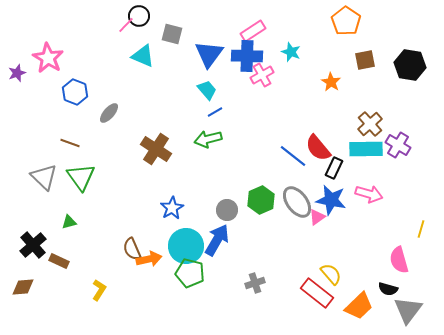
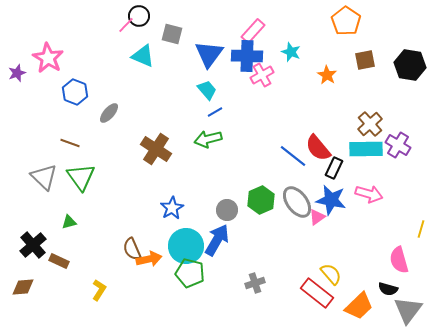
pink rectangle at (253, 31): rotated 15 degrees counterclockwise
orange star at (331, 82): moved 4 px left, 7 px up
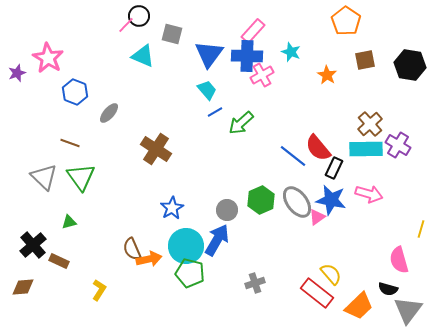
green arrow at (208, 139): moved 33 px right, 16 px up; rotated 28 degrees counterclockwise
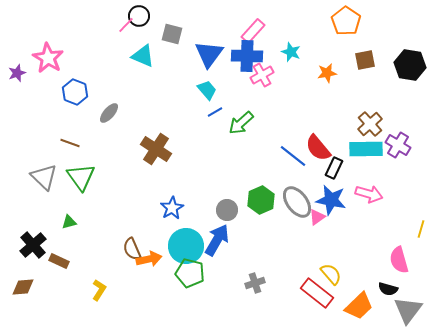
orange star at (327, 75): moved 2 px up; rotated 30 degrees clockwise
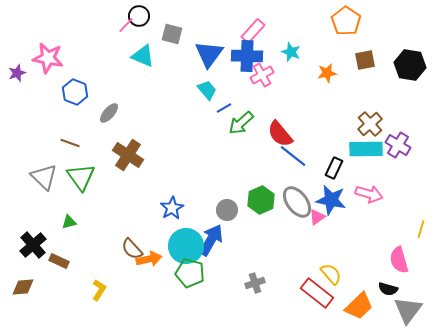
pink star at (48, 58): rotated 20 degrees counterclockwise
blue line at (215, 112): moved 9 px right, 4 px up
red semicircle at (318, 148): moved 38 px left, 14 px up
brown cross at (156, 149): moved 28 px left, 6 px down
blue arrow at (217, 240): moved 6 px left
brown semicircle at (132, 249): rotated 20 degrees counterclockwise
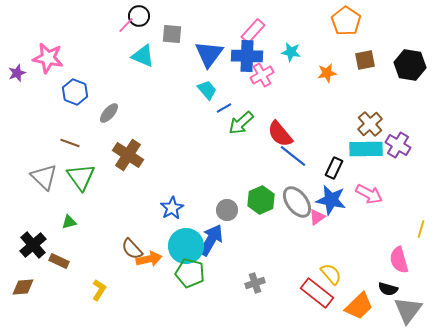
gray square at (172, 34): rotated 10 degrees counterclockwise
cyan star at (291, 52): rotated 12 degrees counterclockwise
pink arrow at (369, 194): rotated 12 degrees clockwise
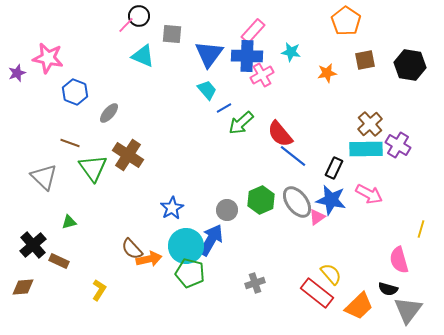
green triangle at (81, 177): moved 12 px right, 9 px up
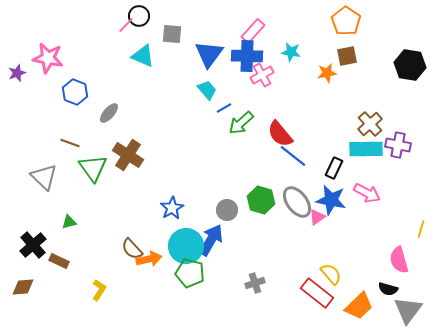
brown square at (365, 60): moved 18 px left, 4 px up
purple cross at (398, 145): rotated 20 degrees counterclockwise
pink arrow at (369, 194): moved 2 px left, 1 px up
green hexagon at (261, 200): rotated 20 degrees counterclockwise
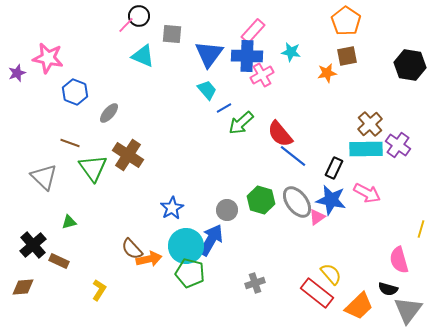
purple cross at (398, 145): rotated 25 degrees clockwise
